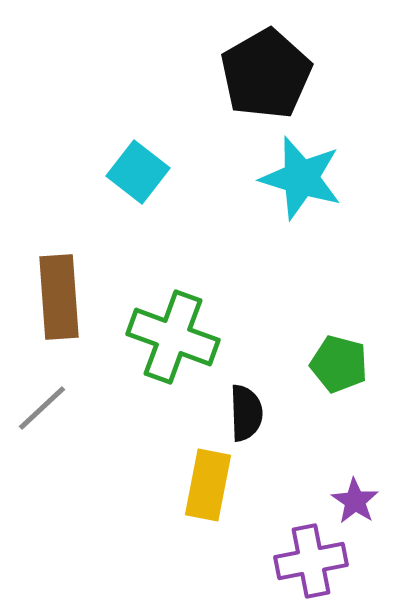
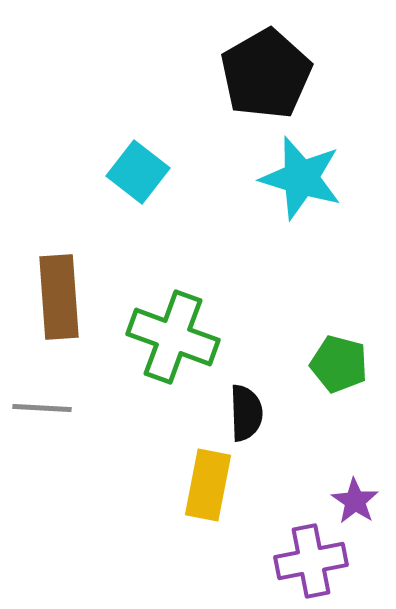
gray line: rotated 46 degrees clockwise
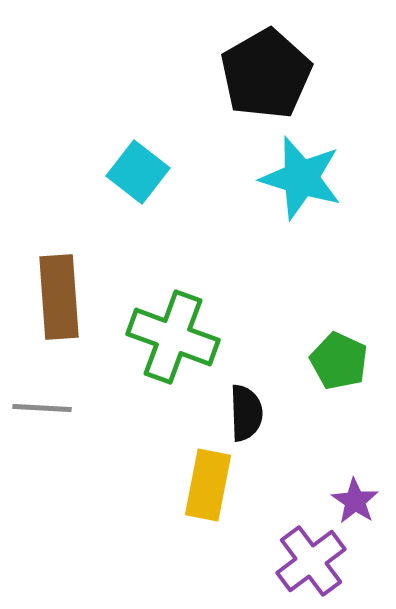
green pentagon: moved 3 px up; rotated 10 degrees clockwise
purple cross: rotated 26 degrees counterclockwise
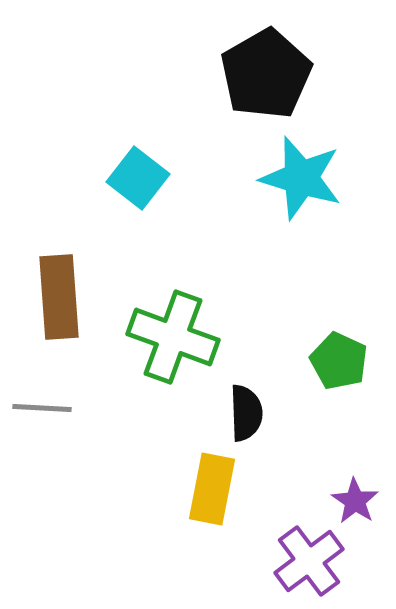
cyan square: moved 6 px down
yellow rectangle: moved 4 px right, 4 px down
purple cross: moved 2 px left
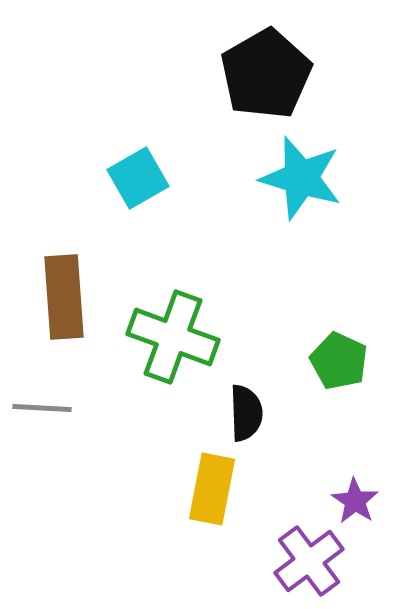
cyan square: rotated 22 degrees clockwise
brown rectangle: moved 5 px right
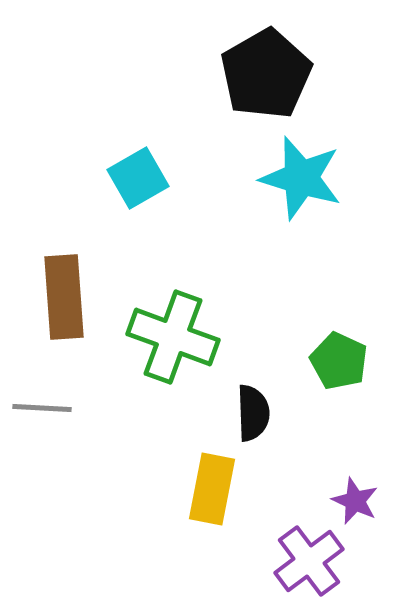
black semicircle: moved 7 px right
purple star: rotated 9 degrees counterclockwise
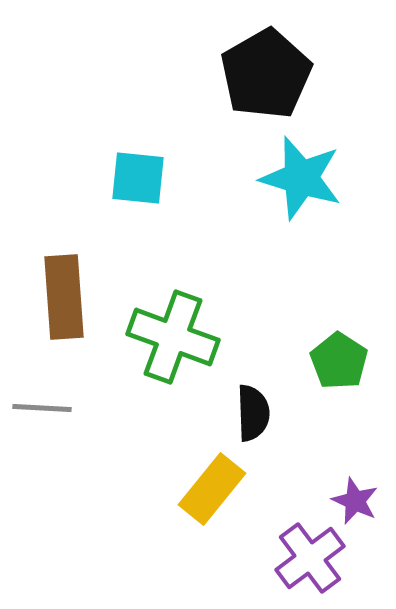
cyan square: rotated 36 degrees clockwise
green pentagon: rotated 8 degrees clockwise
yellow rectangle: rotated 28 degrees clockwise
purple cross: moved 1 px right, 3 px up
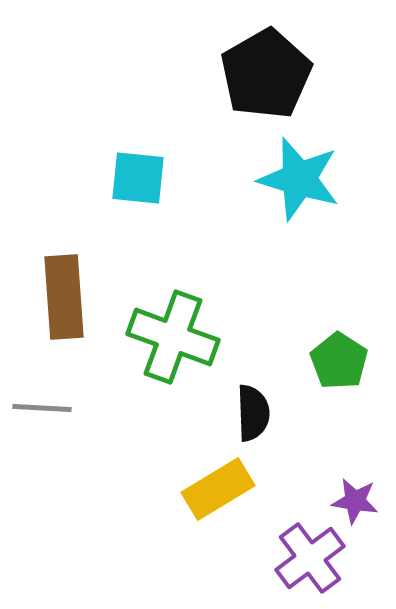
cyan star: moved 2 px left, 1 px down
yellow rectangle: moved 6 px right; rotated 20 degrees clockwise
purple star: rotated 15 degrees counterclockwise
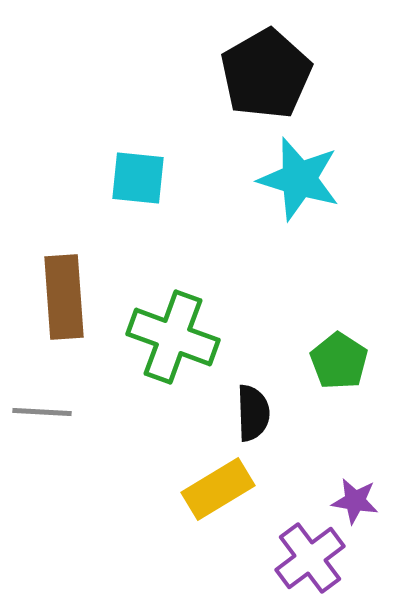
gray line: moved 4 px down
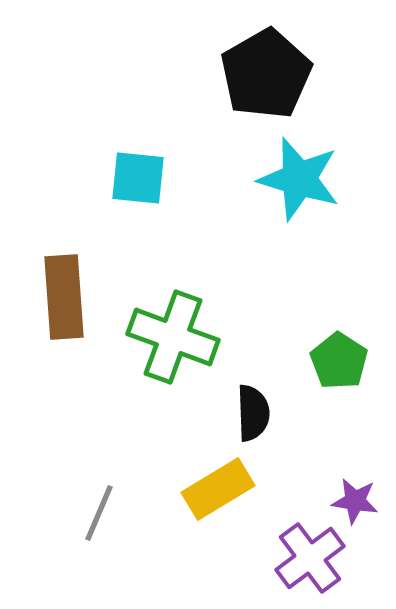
gray line: moved 57 px right, 101 px down; rotated 70 degrees counterclockwise
